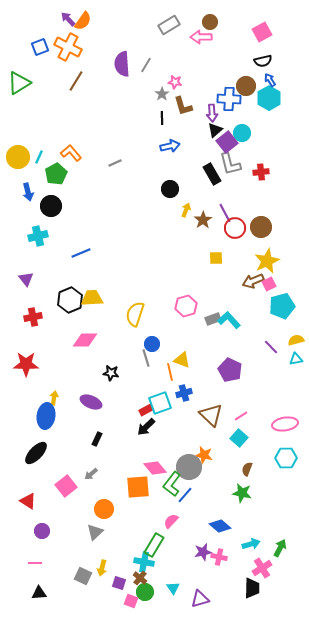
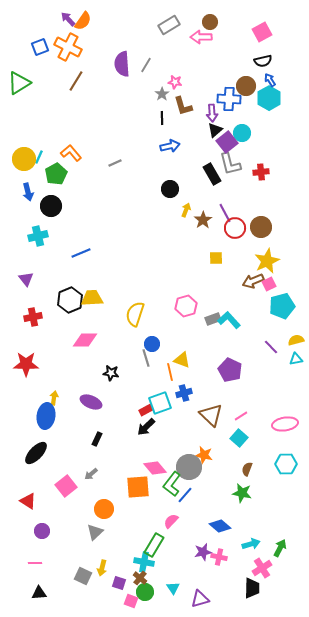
yellow circle at (18, 157): moved 6 px right, 2 px down
cyan hexagon at (286, 458): moved 6 px down
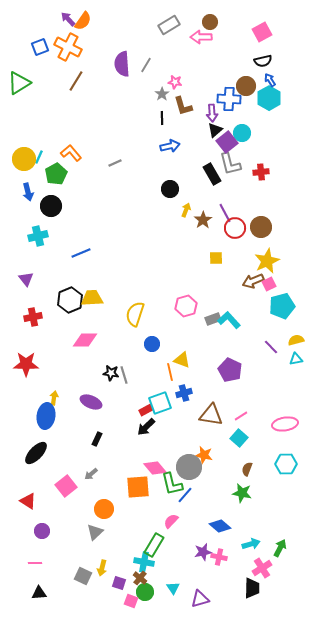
gray line at (146, 358): moved 22 px left, 17 px down
brown triangle at (211, 415): rotated 35 degrees counterclockwise
green L-shape at (172, 484): rotated 50 degrees counterclockwise
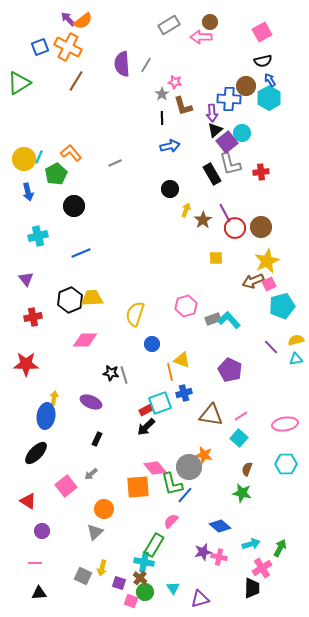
orange semicircle at (83, 21): rotated 18 degrees clockwise
black circle at (51, 206): moved 23 px right
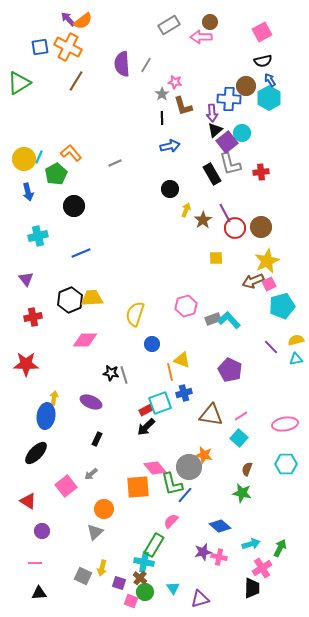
blue square at (40, 47): rotated 12 degrees clockwise
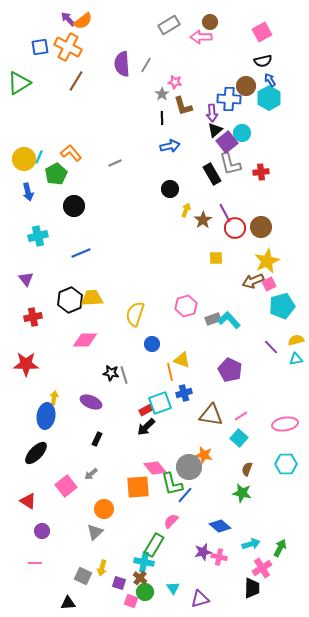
black triangle at (39, 593): moved 29 px right, 10 px down
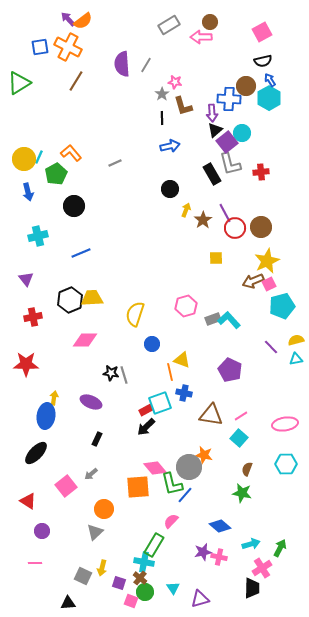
blue cross at (184, 393): rotated 28 degrees clockwise
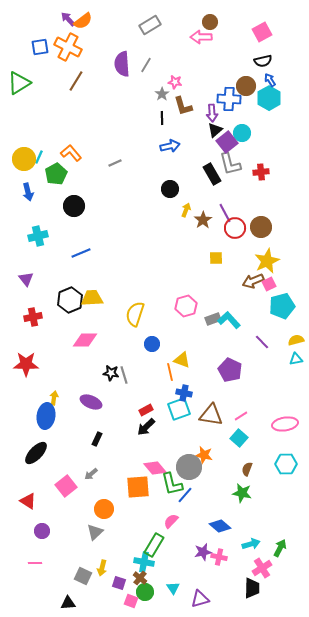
gray rectangle at (169, 25): moved 19 px left
purple line at (271, 347): moved 9 px left, 5 px up
cyan square at (160, 403): moved 19 px right, 6 px down
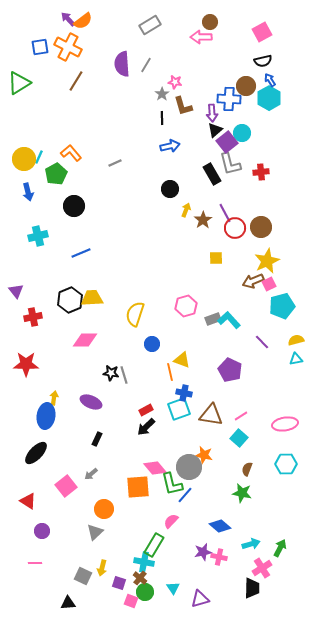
purple triangle at (26, 279): moved 10 px left, 12 px down
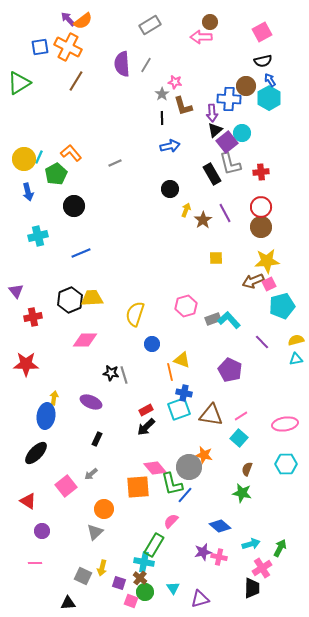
red circle at (235, 228): moved 26 px right, 21 px up
yellow star at (267, 261): rotated 20 degrees clockwise
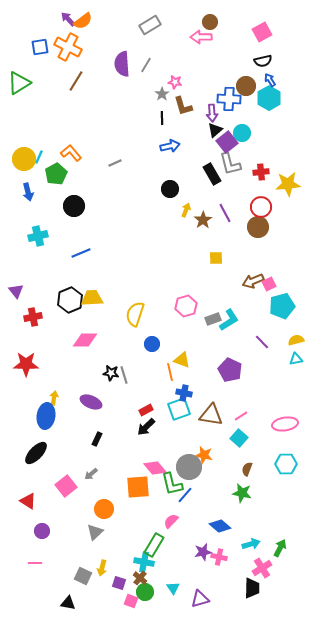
brown circle at (261, 227): moved 3 px left
yellow star at (267, 261): moved 21 px right, 77 px up
cyan L-shape at (229, 320): rotated 100 degrees clockwise
black triangle at (68, 603): rotated 14 degrees clockwise
